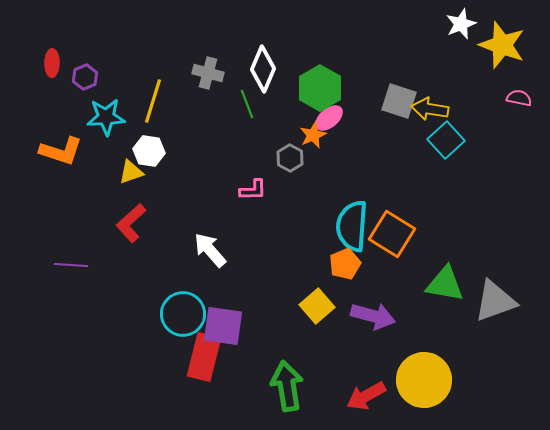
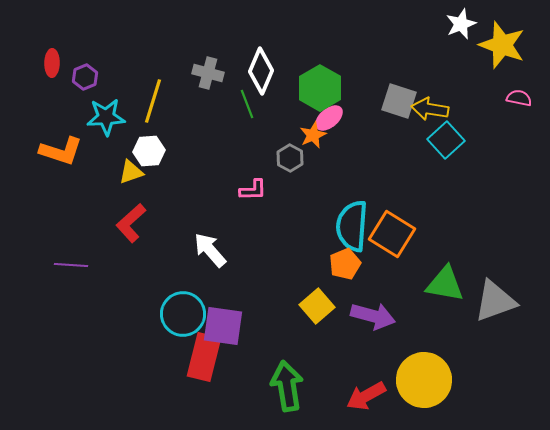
white diamond: moved 2 px left, 2 px down
white hexagon: rotated 12 degrees counterclockwise
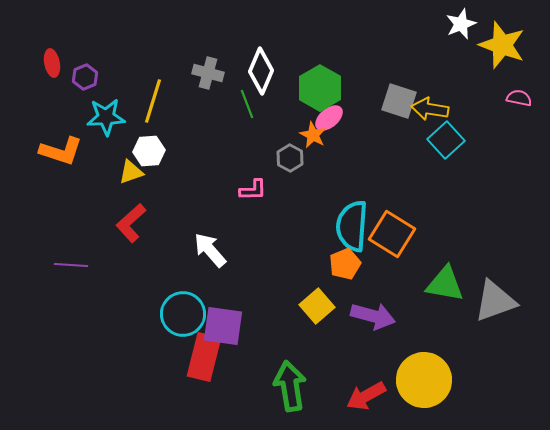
red ellipse: rotated 12 degrees counterclockwise
orange star: rotated 20 degrees counterclockwise
green arrow: moved 3 px right
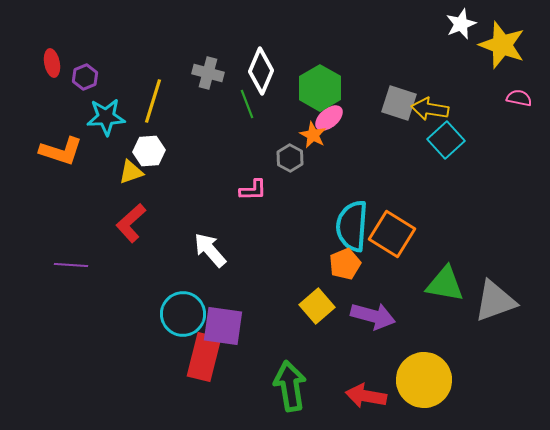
gray square: moved 2 px down
red arrow: rotated 39 degrees clockwise
